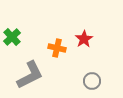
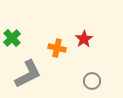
green cross: moved 1 px down
gray L-shape: moved 2 px left, 1 px up
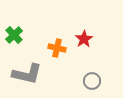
green cross: moved 2 px right, 3 px up
gray L-shape: moved 1 px left; rotated 40 degrees clockwise
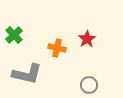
red star: moved 3 px right
gray circle: moved 3 px left, 4 px down
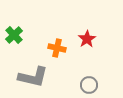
gray L-shape: moved 6 px right, 3 px down
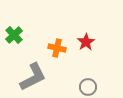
red star: moved 1 px left, 3 px down
gray L-shape: rotated 40 degrees counterclockwise
gray circle: moved 1 px left, 2 px down
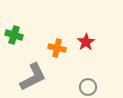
green cross: rotated 30 degrees counterclockwise
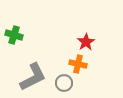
orange cross: moved 21 px right, 16 px down
gray circle: moved 24 px left, 4 px up
